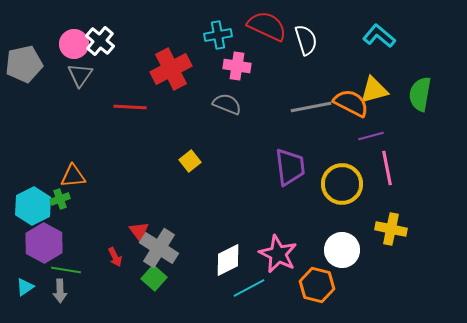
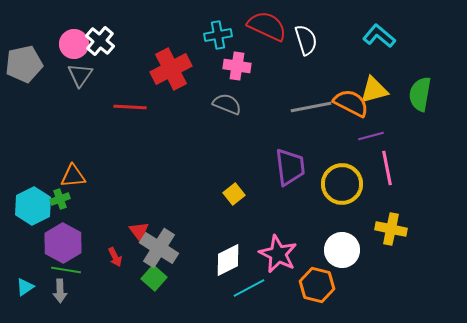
yellow square: moved 44 px right, 33 px down
purple hexagon: moved 19 px right
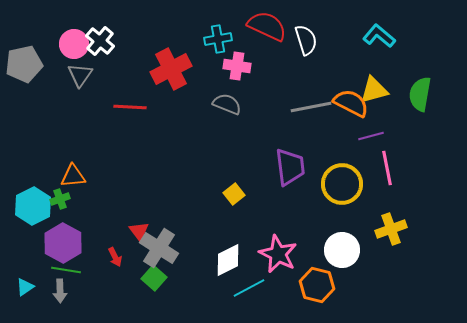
cyan cross: moved 4 px down
yellow cross: rotated 32 degrees counterclockwise
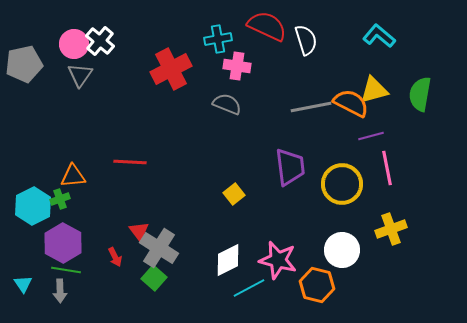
red line: moved 55 px down
pink star: moved 6 px down; rotated 12 degrees counterclockwise
cyan triangle: moved 2 px left, 3 px up; rotated 30 degrees counterclockwise
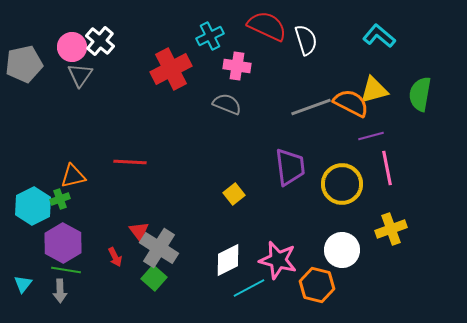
cyan cross: moved 8 px left, 3 px up; rotated 16 degrees counterclockwise
pink circle: moved 2 px left, 3 px down
gray line: rotated 9 degrees counterclockwise
orange triangle: rotated 8 degrees counterclockwise
cyan triangle: rotated 12 degrees clockwise
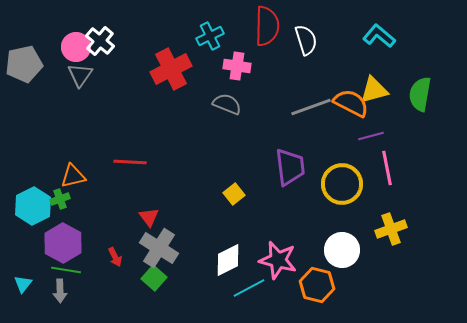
red semicircle: rotated 66 degrees clockwise
pink circle: moved 4 px right
red triangle: moved 10 px right, 14 px up
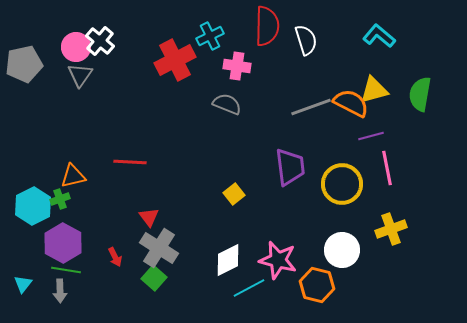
red cross: moved 4 px right, 9 px up
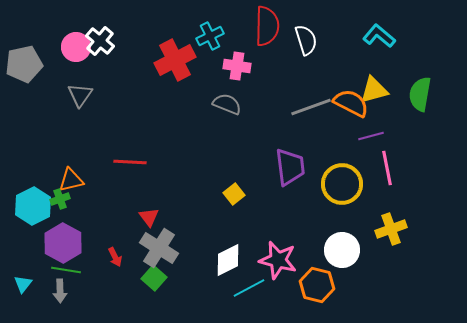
gray triangle: moved 20 px down
orange triangle: moved 2 px left, 4 px down
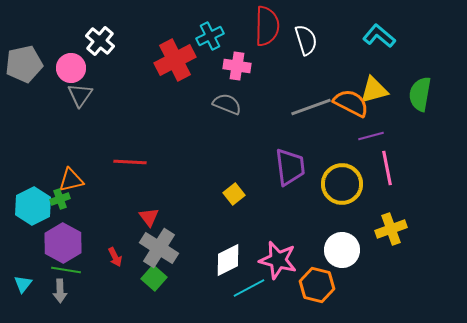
pink circle: moved 5 px left, 21 px down
